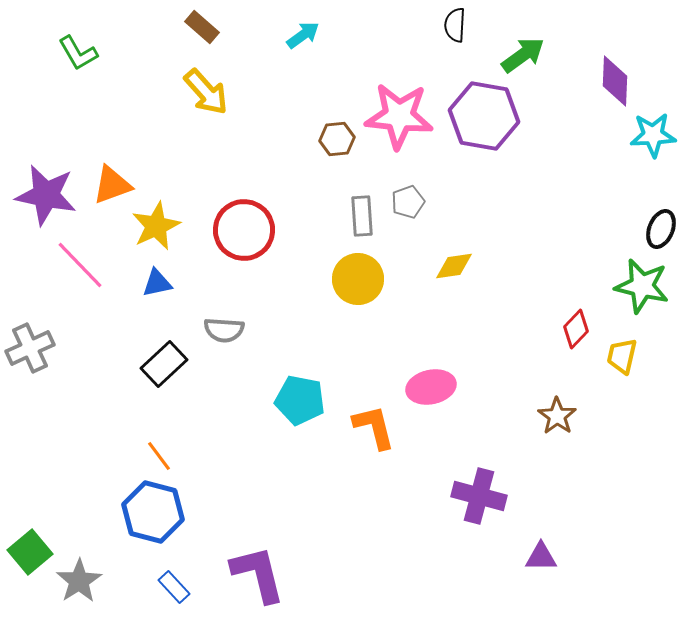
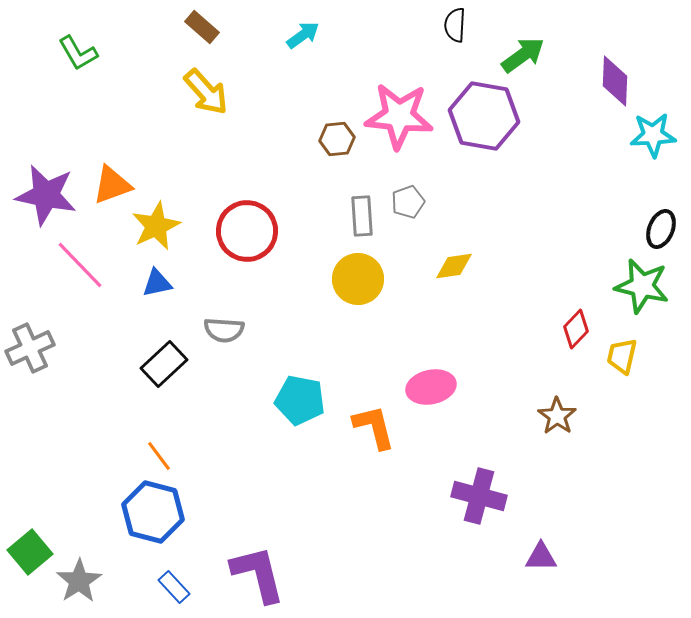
red circle: moved 3 px right, 1 px down
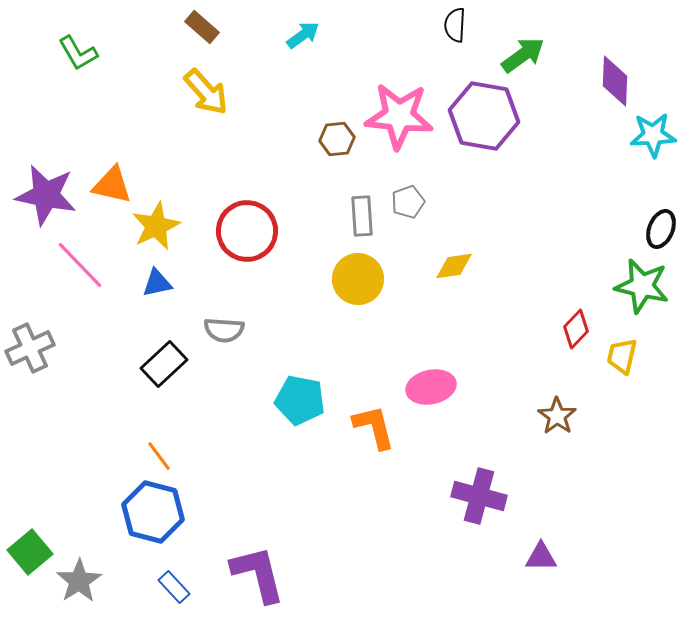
orange triangle: rotated 33 degrees clockwise
